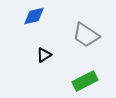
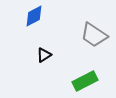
blue diamond: rotated 15 degrees counterclockwise
gray trapezoid: moved 8 px right
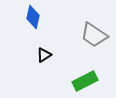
blue diamond: moved 1 px left, 1 px down; rotated 50 degrees counterclockwise
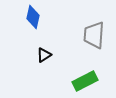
gray trapezoid: rotated 60 degrees clockwise
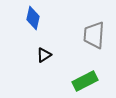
blue diamond: moved 1 px down
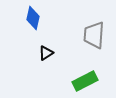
black triangle: moved 2 px right, 2 px up
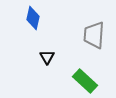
black triangle: moved 1 px right, 4 px down; rotated 28 degrees counterclockwise
green rectangle: rotated 70 degrees clockwise
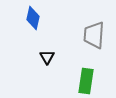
green rectangle: moved 1 px right; rotated 55 degrees clockwise
